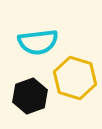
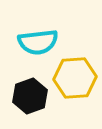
yellow hexagon: rotated 21 degrees counterclockwise
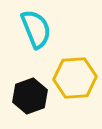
cyan semicircle: moved 2 px left, 13 px up; rotated 105 degrees counterclockwise
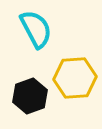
cyan semicircle: rotated 6 degrees counterclockwise
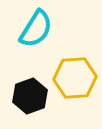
cyan semicircle: rotated 60 degrees clockwise
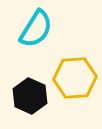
black hexagon: rotated 16 degrees counterclockwise
